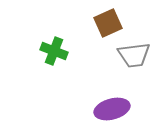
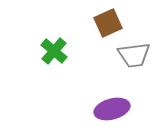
green cross: rotated 20 degrees clockwise
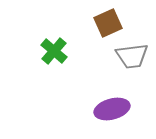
gray trapezoid: moved 2 px left, 1 px down
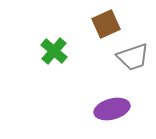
brown square: moved 2 px left, 1 px down
gray trapezoid: moved 1 px right, 1 px down; rotated 12 degrees counterclockwise
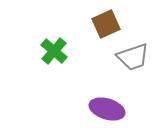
purple ellipse: moved 5 px left; rotated 32 degrees clockwise
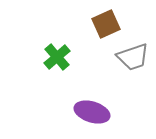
green cross: moved 3 px right, 6 px down; rotated 8 degrees clockwise
purple ellipse: moved 15 px left, 3 px down
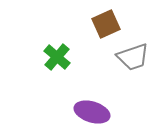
green cross: rotated 8 degrees counterclockwise
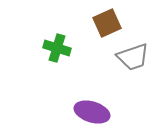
brown square: moved 1 px right, 1 px up
green cross: moved 9 px up; rotated 24 degrees counterclockwise
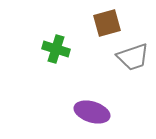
brown square: rotated 8 degrees clockwise
green cross: moved 1 px left, 1 px down
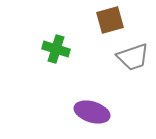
brown square: moved 3 px right, 3 px up
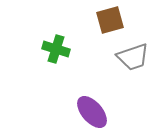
purple ellipse: rotated 32 degrees clockwise
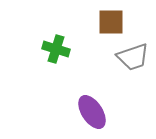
brown square: moved 1 px right, 2 px down; rotated 16 degrees clockwise
purple ellipse: rotated 8 degrees clockwise
